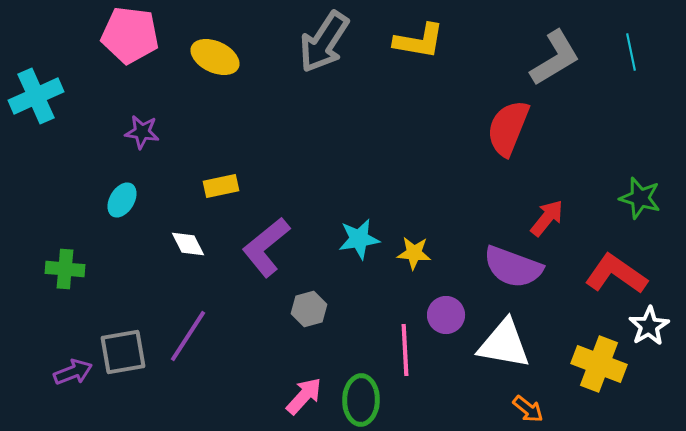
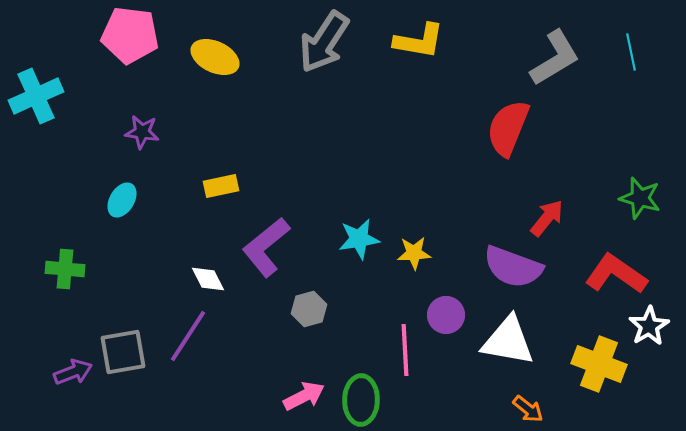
white diamond: moved 20 px right, 35 px down
yellow star: rotated 8 degrees counterclockwise
white triangle: moved 4 px right, 3 px up
pink arrow: rotated 21 degrees clockwise
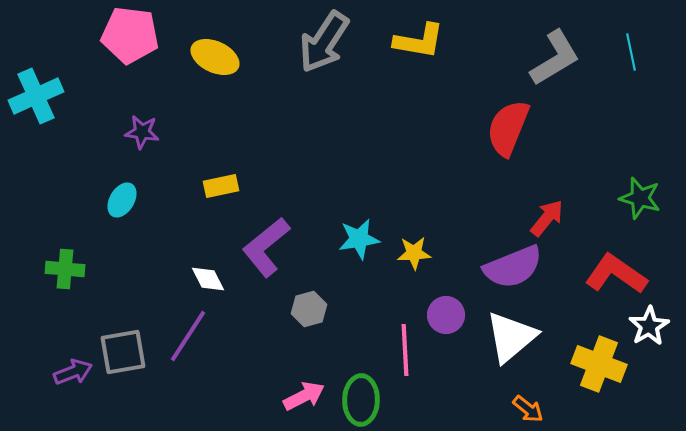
purple semicircle: rotated 42 degrees counterclockwise
white triangle: moved 3 px right, 4 px up; rotated 50 degrees counterclockwise
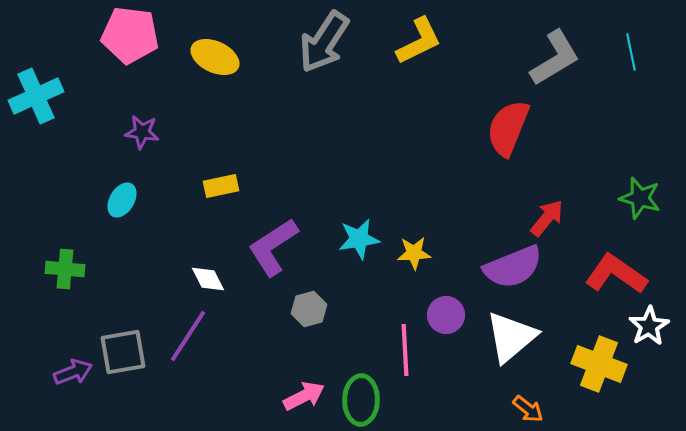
yellow L-shape: rotated 36 degrees counterclockwise
purple L-shape: moved 7 px right; rotated 6 degrees clockwise
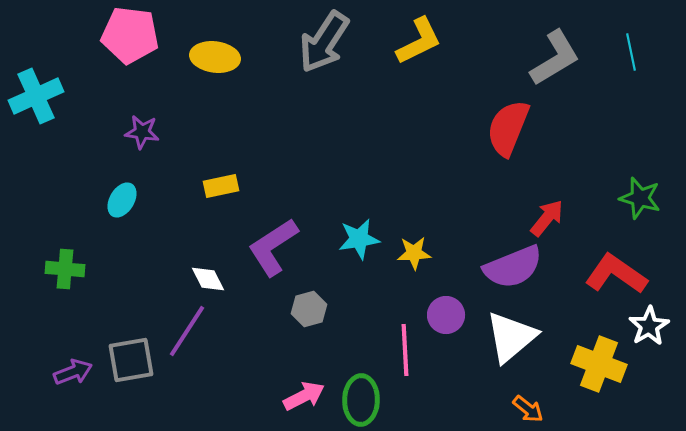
yellow ellipse: rotated 18 degrees counterclockwise
purple line: moved 1 px left, 5 px up
gray square: moved 8 px right, 8 px down
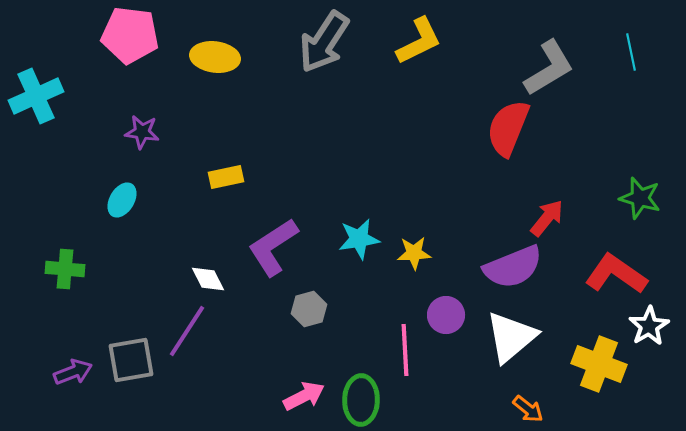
gray L-shape: moved 6 px left, 10 px down
yellow rectangle: moved 5 px right, 9 px up
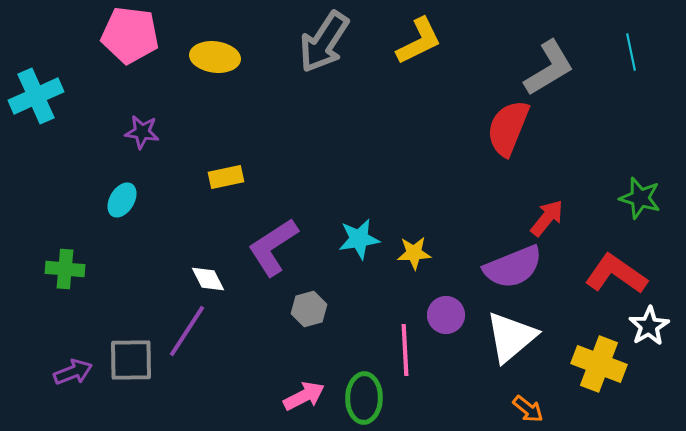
gray square: rotated 9 degrees clockwise
green ellipse: moved 3 px right, 2 px up
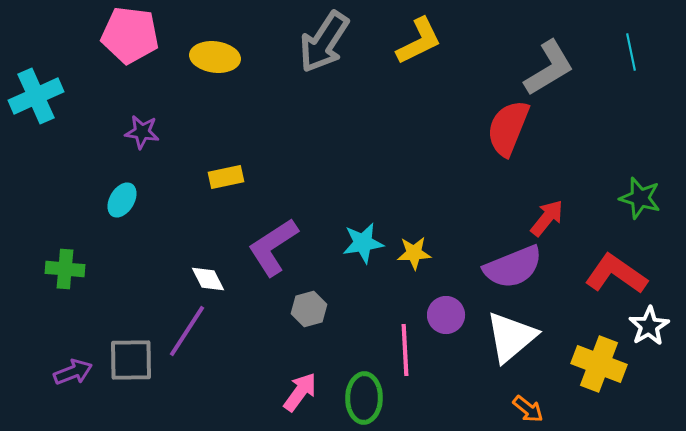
cyan star: moved 4 px right, 4 px down
pink arrow: moved 4 px left, 4 px up; rotated 27 degrees counterclockwise
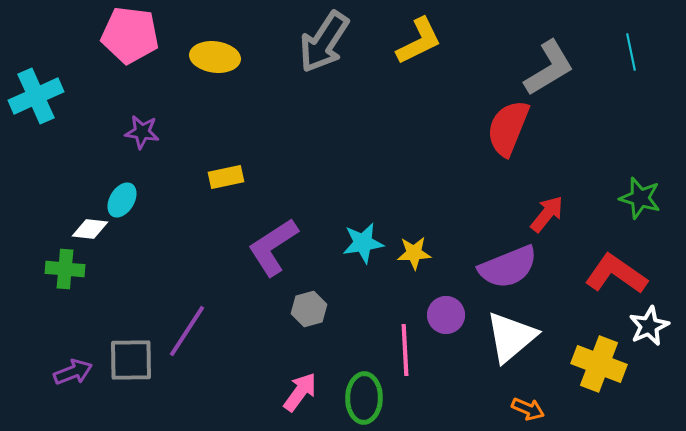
red arrow: moved 4 px up
purple semicircle: moved 5 px left
white diamond: moved 118 px left, 50 px up; rotated 57 degrees counterclockwise
white star: rotated 6 degrees clockwise
orange arrow: rotated 16 degrees counterclockwise
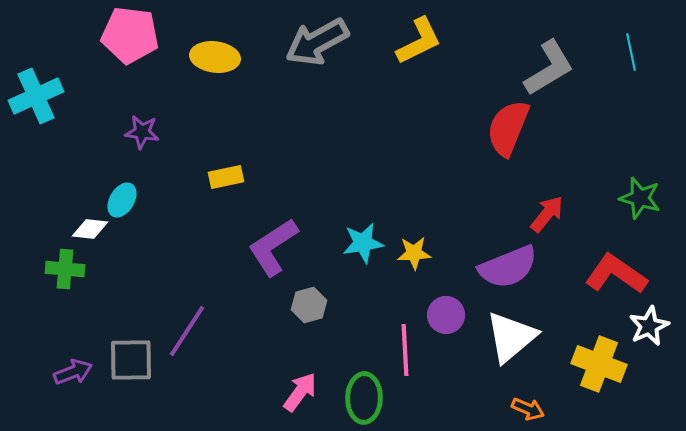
gray arrow: moved 7 px left; rotated 28 degrees clockwise
gray hexagon: moved 4 px up
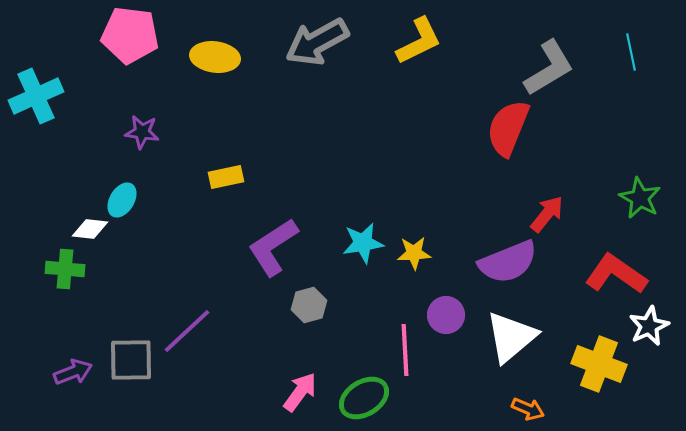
green star: rotated 12 degrees clockwise
purple semicircle: moved 5 px up
purple line: rotated 14 degrees clockwise
green ellipse: rotated 57 degrees clockwise
